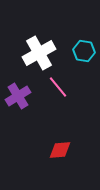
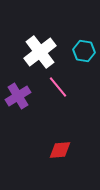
white cross: moved 1 px right, 1 px up; rotated 8 degrees counterclockwise
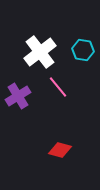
cyan hexagon: moved 1 px left, 1 px up
red diamond: rotated 20 degrees clockwise
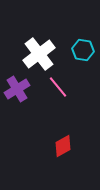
white cross: moved 1 px left, 2 px down
purple cross: moved 1 px left, 7 px up
red diamond: moved 3 px right, 4 px up; rotated 45 degrees counterclockwise
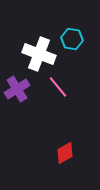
cyan hexagon: moved 11 px left, 11 px up
white cross: rotated 32 degrees counterclockwise
red diamond: moved 2 px right, 7 px down
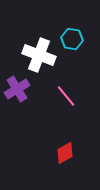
white cross: moved 1 px down
pink line: moved 8 px right, 9 px down
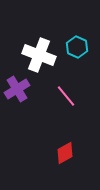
cyan hexagon: moved 5 px right, 8 px down; rotated 15 degrees clockwise
